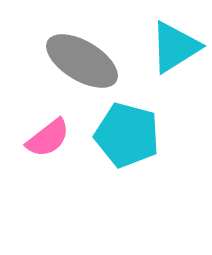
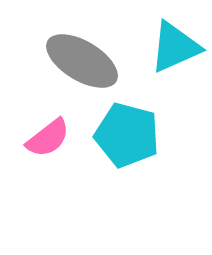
cyan triangle: rotated 8 degrees clockwise
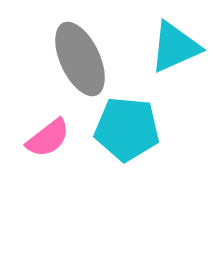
gray ellipse: moved 2 px left, 2 px up; rotated 34 degrees clockwise
cyan pentagon: moved 6 px up; rotated 10 degrees counterclockwise
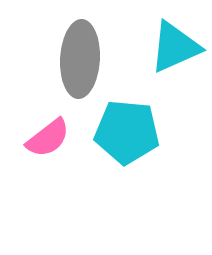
gray ellipse: rotated 28 degrees clockwise
cyan pentagon: moved 3 px down
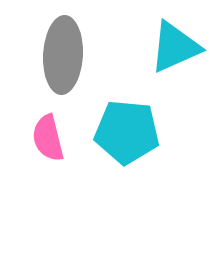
gray ellipse: moved 17 px left, 4 px up
pink semicircle: rotated 114 degrees clockwise
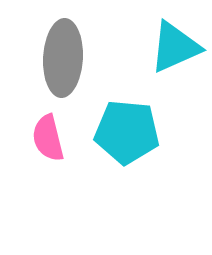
gray ellipse: moved 3 px down
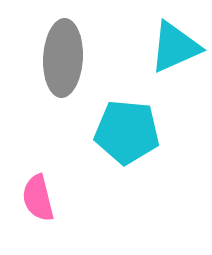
pink semicircle: moved 10 px left, 60 px down
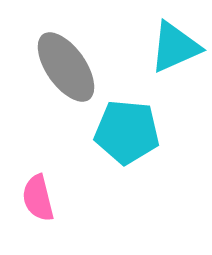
gray ellipse: moved 3 px right, 9 px down; rotated 38 degrees counterclockwise
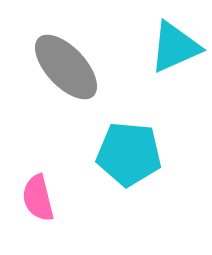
gray ellipse: rotated 8 degrees counterclockwise
cyan pentagon: moved 2 px right, 22 px down
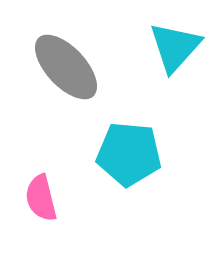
cyan triangle: rotated 24 degrees counterclockwise
pink semicircle: moved 3 px right
